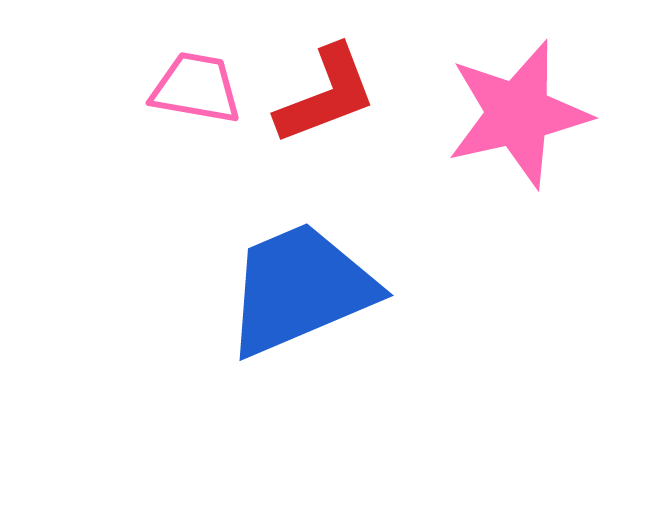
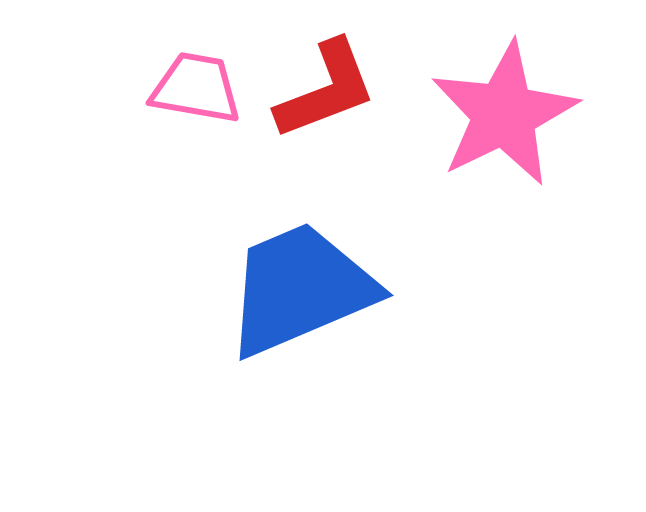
red L-shape: moved 5 px up
pink star: moved 14 px left; rotated 13 degrees counterclockwise
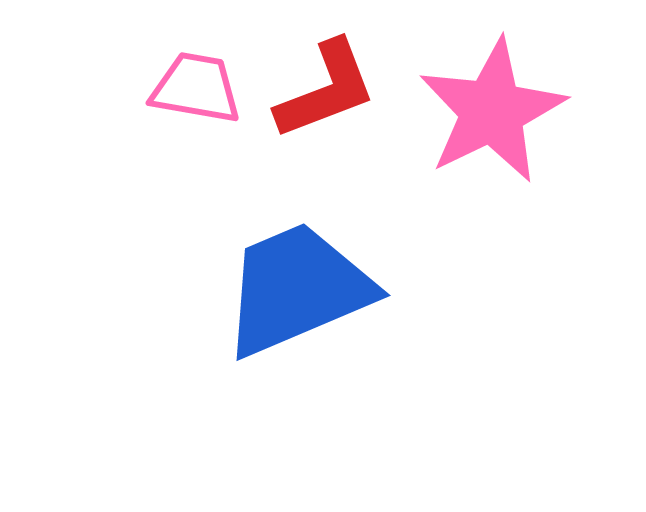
pink star: moved 12 px left, 3 px up
blue trapezoid: moved 3 px left
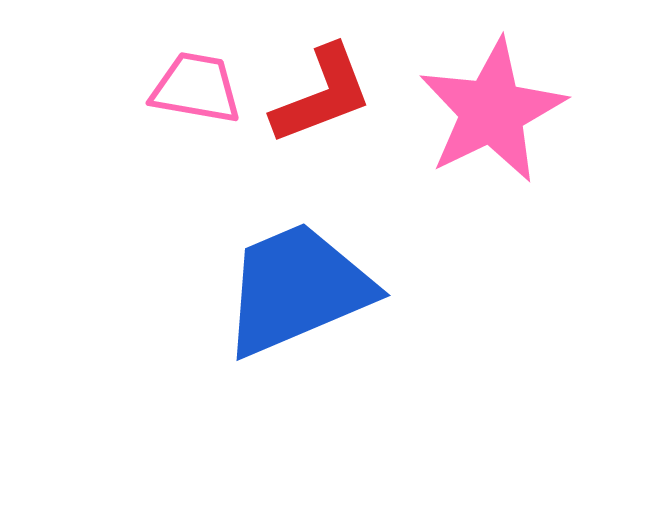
red L-shape: moved 4 px left, 5 px down
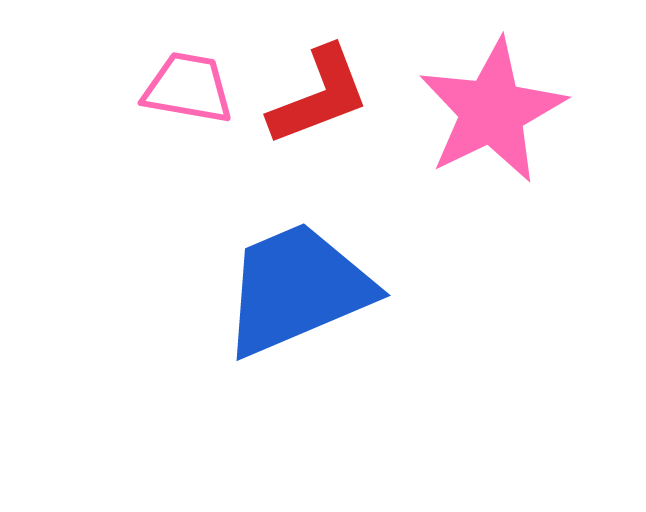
pink trapezoid: moved 8 px left
red L-shape: moved 3 px left, 1 px down
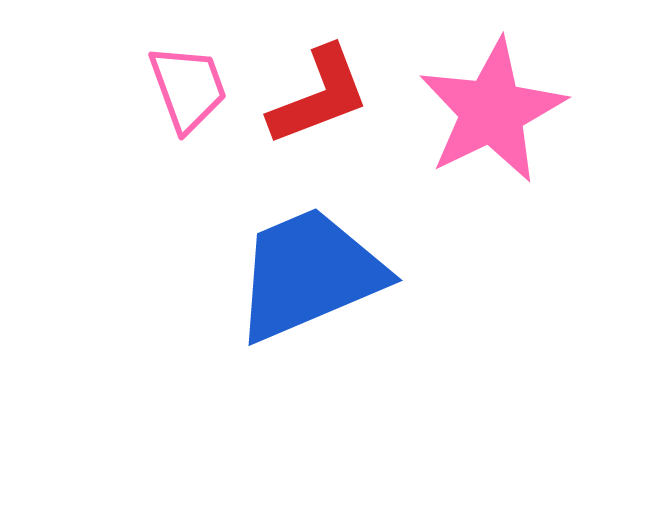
pink trapezoid: rotated 60 degrees clockwise
blue trapezoid: moved 12 px right, 15 px up
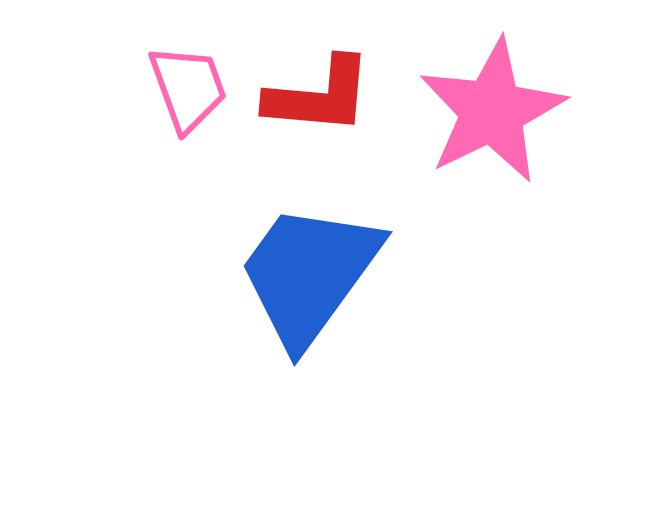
red L-shape: rotated 26 degrees clockwise
blue trapezoid: rotated 31 degrees counterclockwise
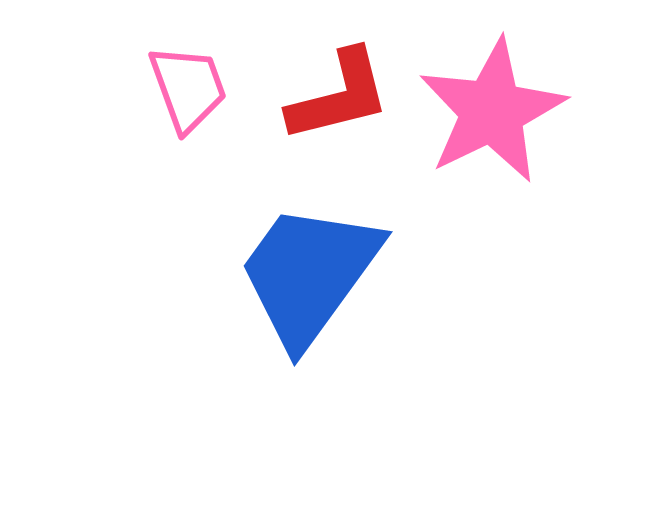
red L-shape: moved 20 px right; rotated 19 degrees counterclockwise
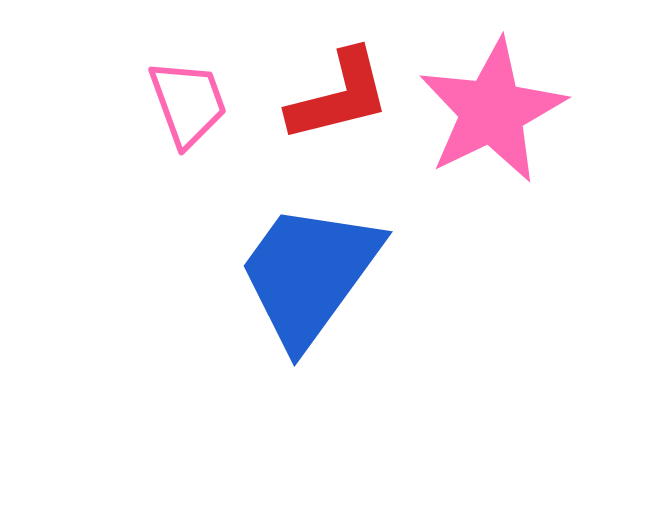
pink trapezoid: moved 15 px down
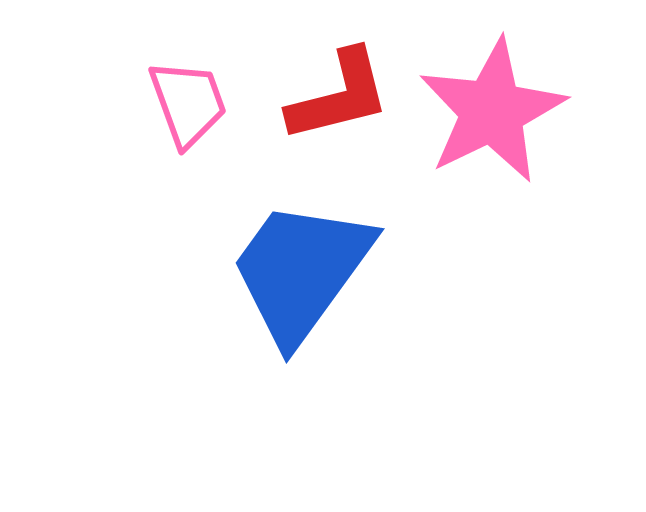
blue trapezoid: moved 8 px left, 3 px up
